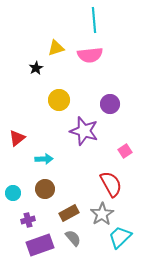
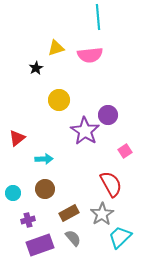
cyan line: moved 4 px right, 3 px up
purple circle: moved 2 px left, 11 px down
purple star: moved 1 px right; rotated 16 degrees clockwise
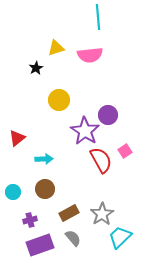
red semicircle: moved 10 px left, 24 px up
cyan circle: moved 1 px up
purple cross: moved 2 px right
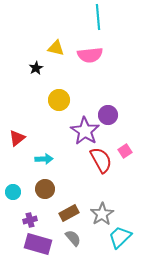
yellow triangle: rotated 30 degrees clockwise
purple rectangle: moved 2 px left, 1 px up; rotated 36 degrees clockwise
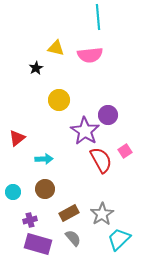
cyan trapezoid: moved 1 px left, 2 px down
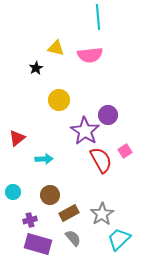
brown circle: moved 5 px right, 6 px down
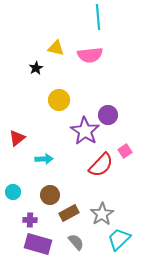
red semicircle: moved 5 px down; rotated 72 degrees clockwise
purple cross: rotated 16 degrees clockwise
gray semicircle: moved 3 px right, 4 px down
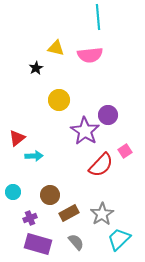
cyan arrow: moved 10 px left, 3 px up
purple cross: moved 2 px up; rotated 24 degrees counterclockwise
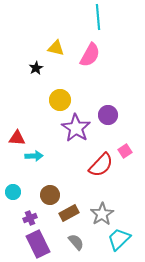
pink semicircle: rotated 55 degrees counterclockwise
yellow circle: moved 1 px right
purple star: moved 9 px left, 3 px up
red triangle: rotated 42 degrees clockwise
purple rectangle: rotated 48 degrees clockwise
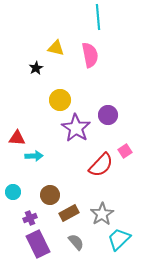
pink semicircle: rotated 40 degrees counterclockwise
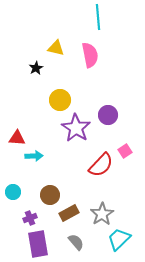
purple rectangle: rotated 16 degrees clockwise
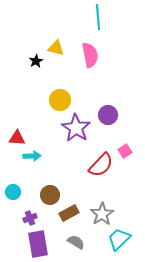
black star: moved 7 px up
cyan arrow: moved 2 px left
gray semicircle: rotated 18 degrees counterclockwise
